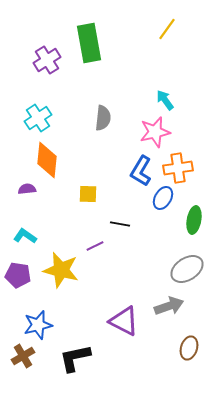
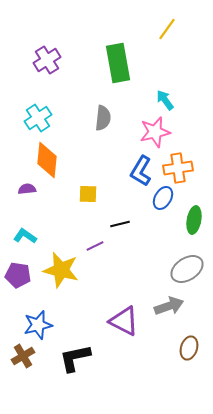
green rectangle: moved 29 px right, 20 px down
black line: rotated 24 degrees counterclockwise
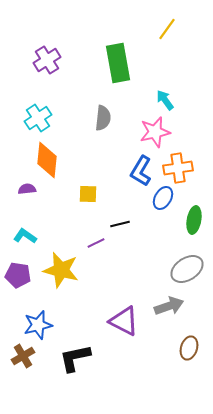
purple line: moved 1 px right, 3 px up
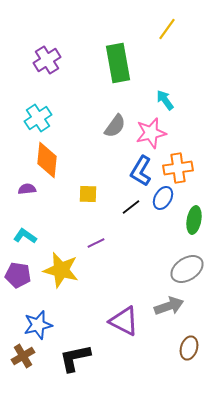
gray semicircle: moved 12 px right, 8 px down; rotated 30 degrees clockwise
pink star: moved 4 px left, 1 px down
black line: moved 11 px right, 17 px up; rotated 24 degrees counterclockwise
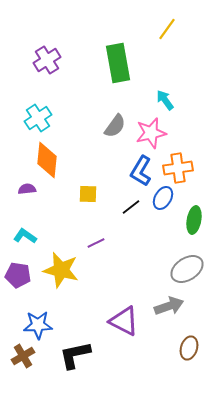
blue star: rotated 12 degrees clockwise
black L-shape: moved 3 px up
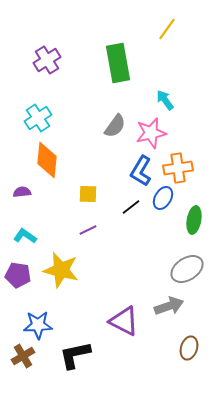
purple semicircle: moved 5 px left, 3 px down
purple line: moved 8 px left, 13 px up
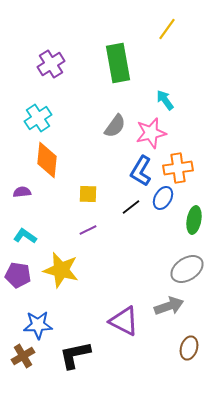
purple cross: moved 4 px right, 4 px down
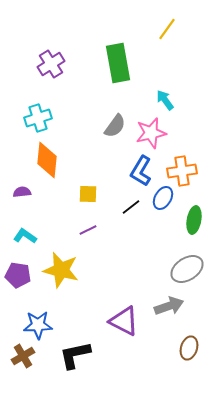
cyan cross: rotated 16 degrees clockwise
orange cross: moved 4 px right, 3 px down
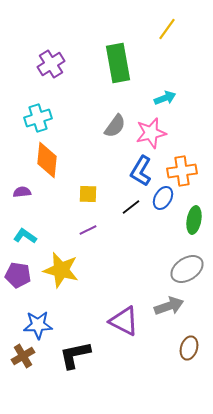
cyan arrow: moved 2 px up; rotated 105 degrees clockwise
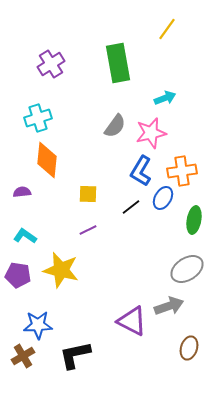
purple triangle: moved 8 px right
